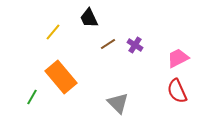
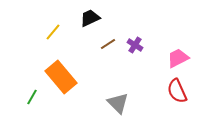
black trapezoid: moved 1 px right; rotated 90 degrees clockwise
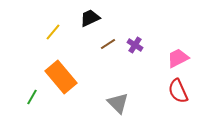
red semicircle: moved 1 px right
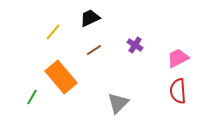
brown line: moved 14 px left, 6 px down
red semicircle: rotated 20 degrees clockwise
gray triangle: rotated 30 degrees clockwise
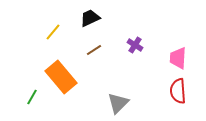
pink trapezoid: rotated 60 degrees counterclockwise
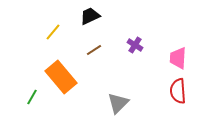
black trapezoid: moved 2 px up
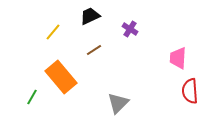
purple cross: moved 5 px left, 16 px up
red semicircle: moved 12 px right
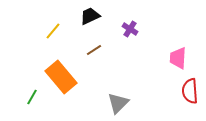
yellow line: moved 1 px up
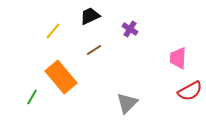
red semicircle: rotated 115 degrees counterclockwise
gray triangle: moved 9 px right
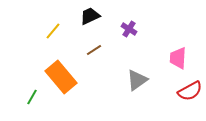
purple cross: moved 1 px left
gray triangle: moved 10 px right, 23 px up; rotated 10 degrees clockwise
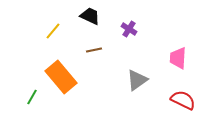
black trapezoid: rotated 50 degrees clockwise
brown line: rotated 21 degrees clockwise
red semicircle: moved 7 px left, 9 px down; rotated 125 degrees counterclockwise
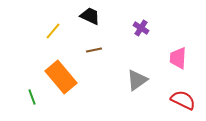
purple cross: moved 12 px right, 1 px up
green line: rotated 49 degrees counterclockwise
